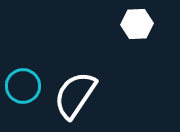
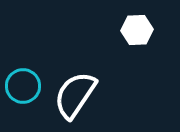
white hexagon: moved 6 px down
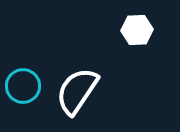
white semicircle: moved 2 px right, 4 px up
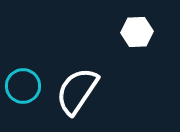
white hexagon: moved 2 px down
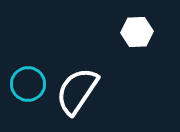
cyan circle: moved 5 px right, 2 px up
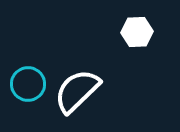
white semicircle: rotated 12 degrees clockwise
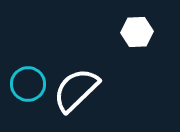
white semicircle: moved 1 px left, 1 px up
